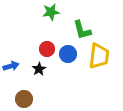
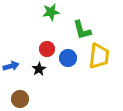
blue circle: moved 4 px down
brown circle: moved 4 px left
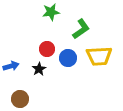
green L-shape: moved 1 px left, 1 px up; rotated 110 degrees counterclockwise
yellow trapezoid: rotated 80 degrees clockwise
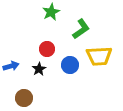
green star: rotated 18 degrees counterclockwise
blue circle: moved 2 px right, 7 px down
brown circle: moved 4 px right, 1 px up
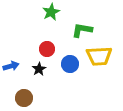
green L-shape: moved 1 px right, 1 px down; rotated 135 degrees counterclockwise
blue circle: moved 1 px up
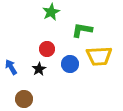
blue arrow: moved 1 px down; rotated 105 degrees counterclockwise
brown circle: moved 1 px down
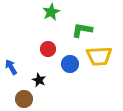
red circle: moved 1 px right
black star: moved 11 px down; rotated 16 degrees counterclockwise
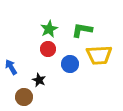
green star: moved 2 px left, 17 px down
yellow trapezoid: moved 1 px up
brown circle: moved 2 px up
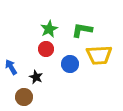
red circle: moved 2 px left
black star: moved 3 px left, 3 px up
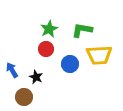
blue arrow: moved 1 px right, 3 px down
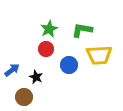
blue circle: moved 1 px left, 1 px down
blue arrow: rotated 84 degrees clockwise
